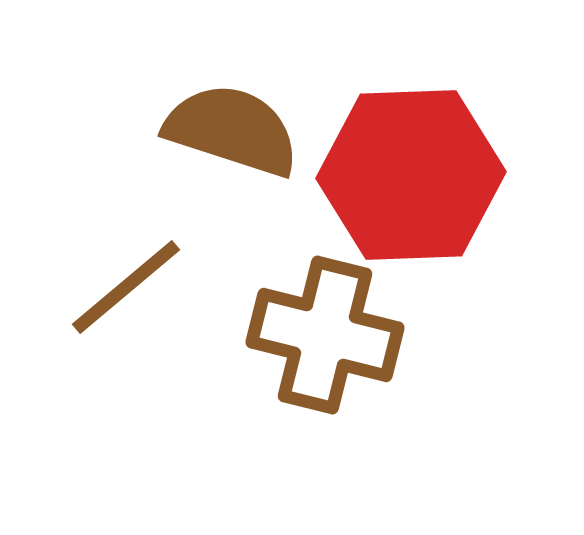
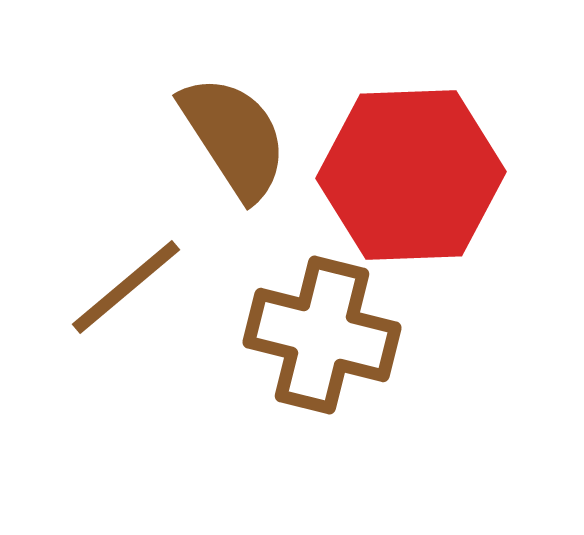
brown semicircle: moved 2 px right, 7 px down; rotated 39 degrees clockwise
brown cross: moved 3 px left
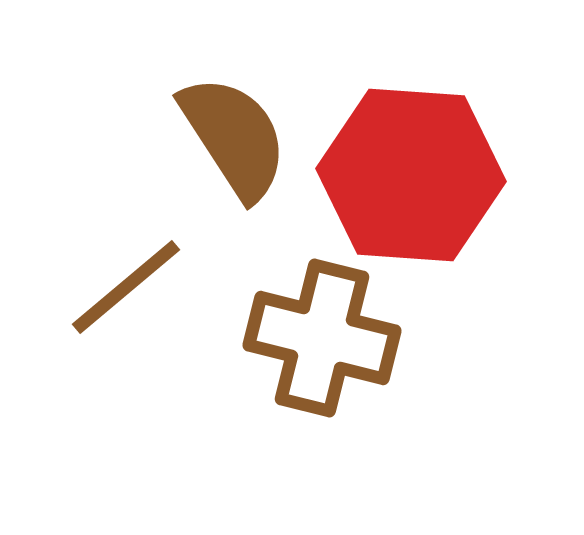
red hexagon: rotated 6 degrees clockwise
brown cross: moved 3 px down
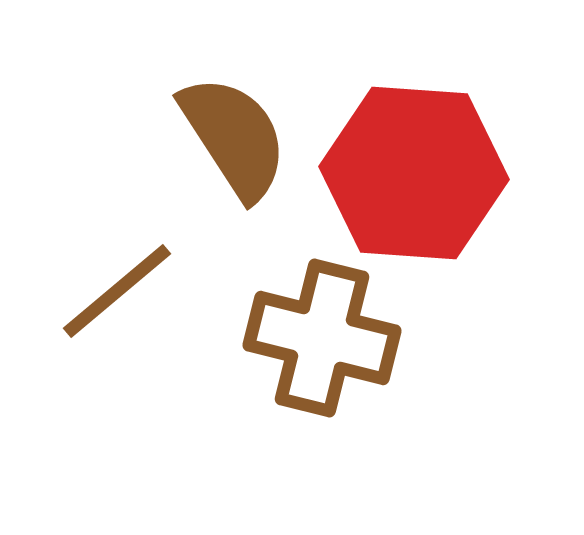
red hexagon: moved 3 px right, 2 px up
brown line: moved 9 px left, 4 px down
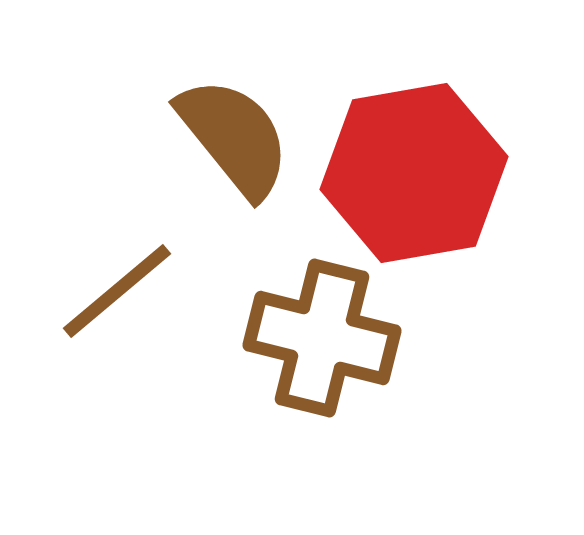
brown semicircle: rotated 6 degrees counterclockwise
red hexagon: rotated 14 degrees counterclockwise
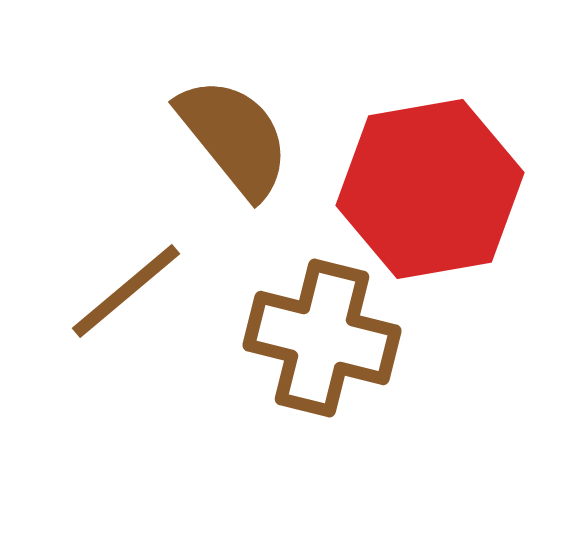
red hexagon: moved 16 px right, 16 px down
brown line: moved 9 px right
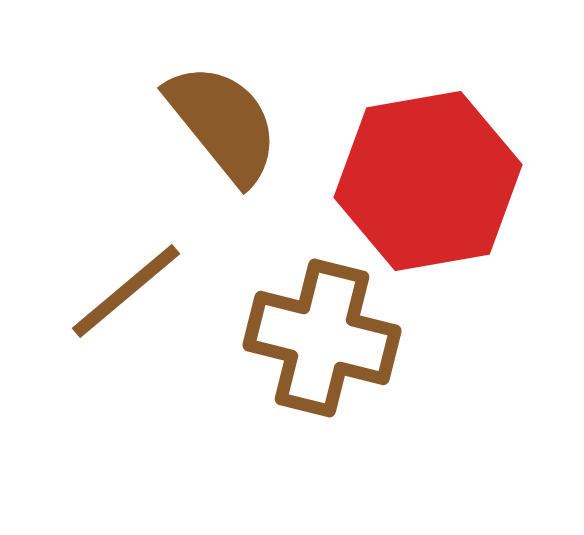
brown semicircle: moved 11 px left, 14 px up
red hexagon: moved 2 px left, 8 px up
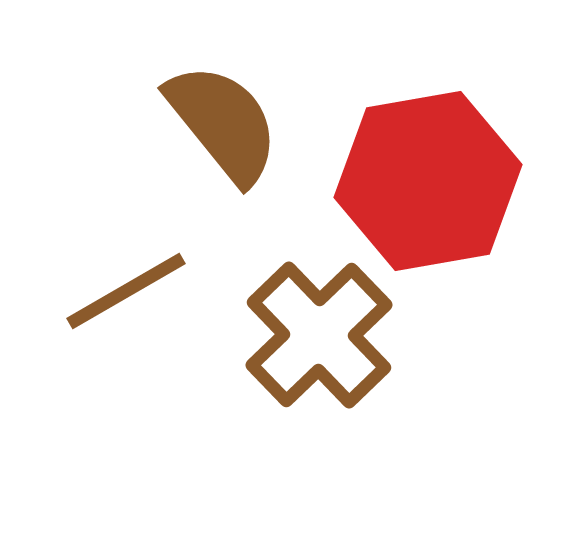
brown line: rotated 10 degrees clockwise
brown cross: moved 3 px left, 3 px up; rotated 32 degrees clockwise
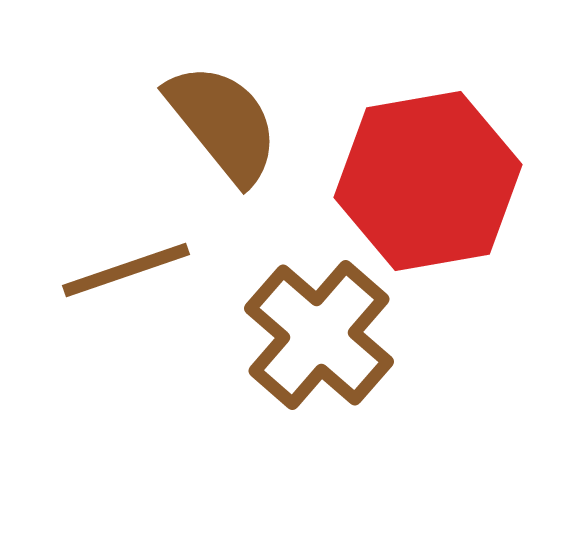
brown line: moved 21 px up; rotated 11 degrees clockwise
brown cross: rotated 5 degrees counterclockwise
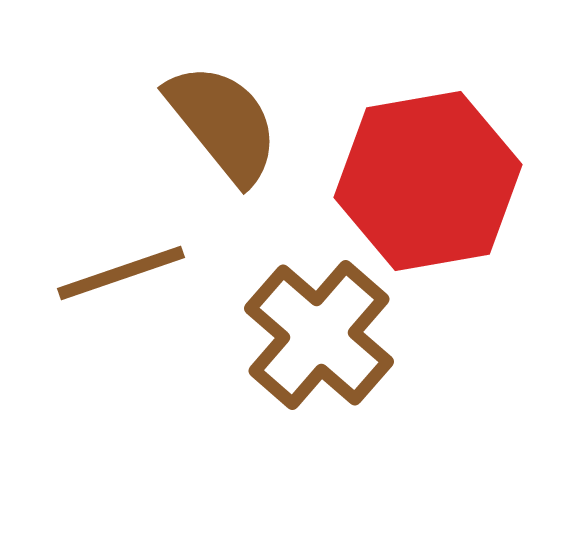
brown line: moved 5 px left, 3 px down
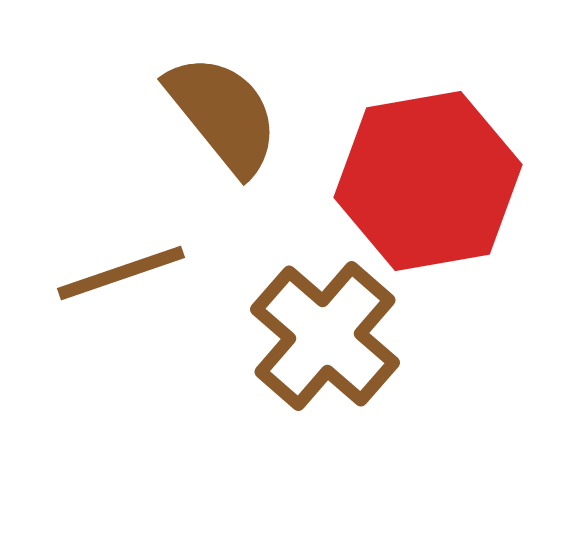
brown semicircle: moved 9 px up
brown cross: moved 6 px right, 1 px down
